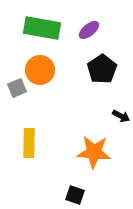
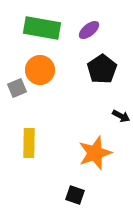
orange star: moved 1 px right, 1 px down; rotated 24 degrees counterclockwise
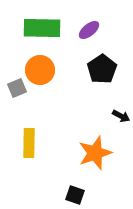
green rectangle: rotated 9 degrees counterclockwise
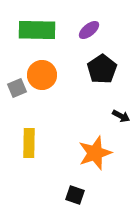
green rectangle: moved 5 px left, 2 px down
orange circle: moved 2 px right, 5 px down
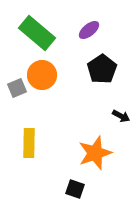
green rectangle: moved 3 px down; rotated 39 degrees clockwise
black square: moved 6 px up
